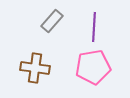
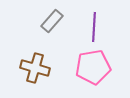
brown cross: rotated 8 degrees clockwise
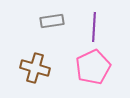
gray rectangle: rotated 40 degrees clockwise
pink pentagon: rotated 16 degrees counterclockwise
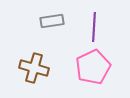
brown cross: moved 1 px left
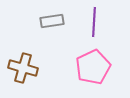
purple line: moved 5 px up
brown cross: moved 11 px left
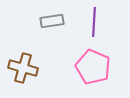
pink pentagon: rotated 24 degrees counterclockwise
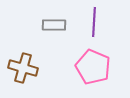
gray rectangle: moved 2 px right, 4 px down; rotated 10 degrees clockwise
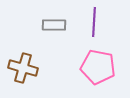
pink pentagon: moved 5 px right; rotated 12 degrees counterclockwise
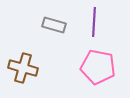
gray rectangle: rotated 15 degrees clockwise
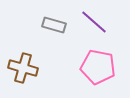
purple line: rotated 52 degrees counterclockwise
